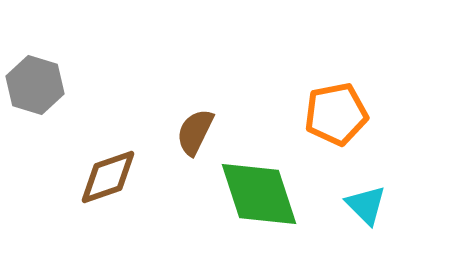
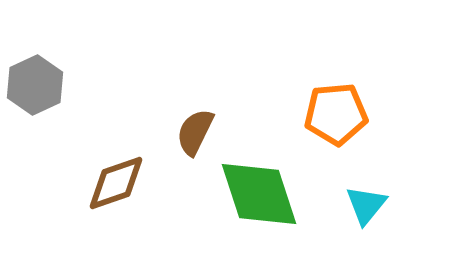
gray hexagon: rotated 18 degrees clockwise
orange pentagon: rotated 6 degrees clockwise
brown diamond: moved 8 px right, 6 px down
cyan triangle: rotated 24 degrees clockwise
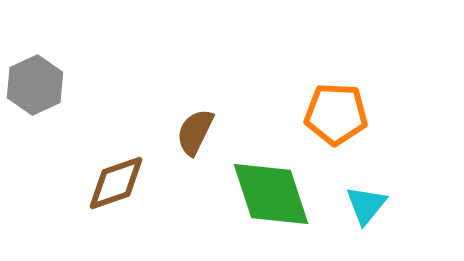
orange pentagon: rotated 8 degrees clockwise
green diamond: moved 12 px right
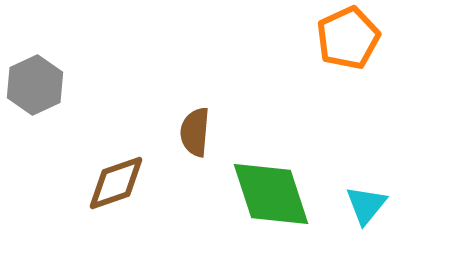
orange pentagon: moved 12 px right, 76 px up; rotated 28 degrees counterclockwise
brown semicircle: rotated 21 degrees counterclockwise
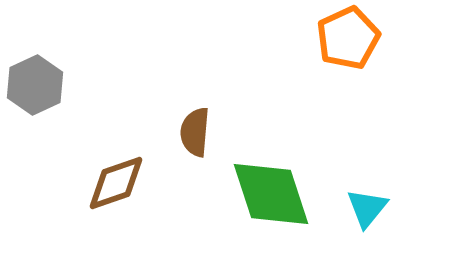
cyan triangle: moved 1 px right, 3 px down
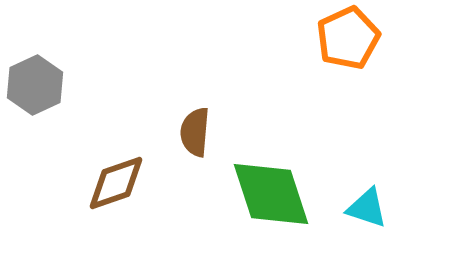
cyan triangle: rotated 51 degrees counterclockwise
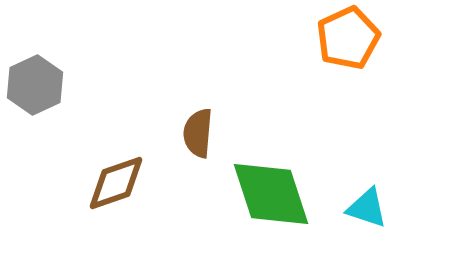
brown semicircle: moved 3 px right, 1 px down
